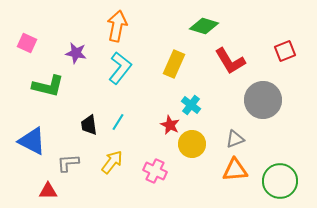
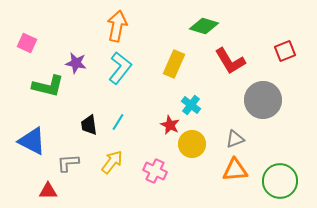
purple star: moved 10 px down
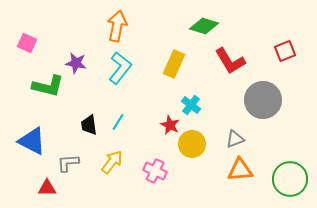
orange triangle: moved 5 px right
green circle: moved 10 px right, 2 px up
red triangle: moved 1 px left, 3 px up
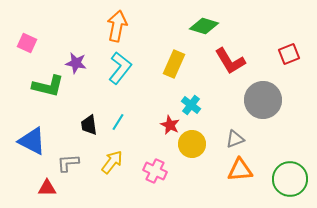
red square: moved 4 px right, 3 px down
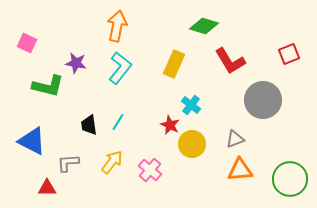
pink cross: moved 5 px left, 1 px up; rotated 15 degrees clockwise
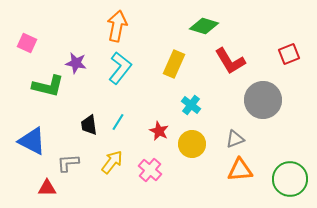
red star: moved 11 px left, 6 px down
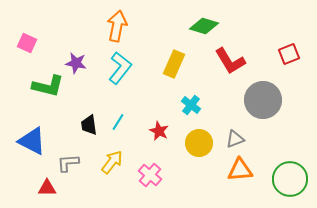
yellow circle: moved 7 px right, 1 px up
pink cross: moved 5 px down
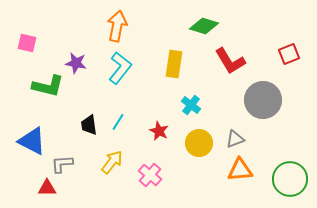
pink square: rotated 12 degrees counterclockwise
yellow rectangle: rotated 16 degrees counterclockwise
gray L-shape: moved 6 px left, 1 px down
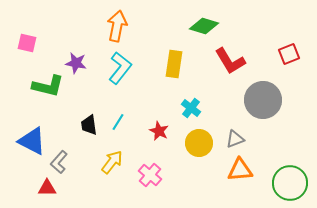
cyan cross: moved 3 px down
gray L-shape: moved 3 px left, 2 px up; rotated 45 degrees counterclockwise
green circle: moved 4 px down
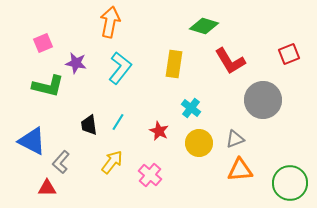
orange arrow: moved 7 px left, 4 px up
pink square: moved 16 px right; rotated 36 degrees counterclockwise
gray L-shape: moved 2 px right
